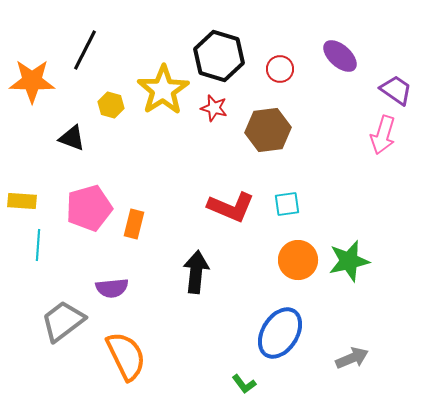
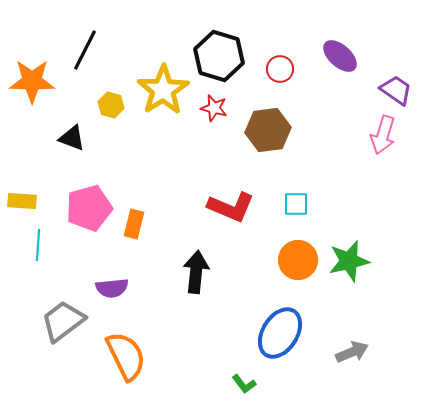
cyan square: moved 9 px right; rotated 8 degrees clockwise
gray arrow: moved 6 px up
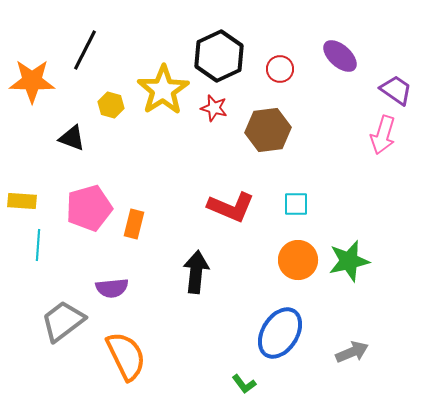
black hexagon: rotated 18 degrees clockwise
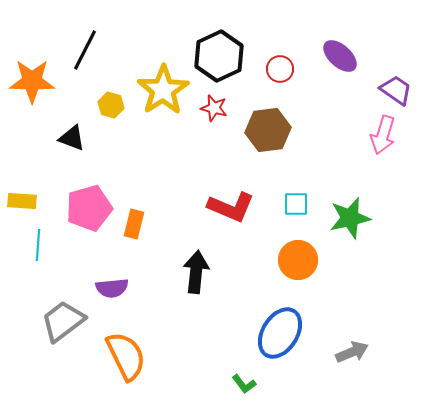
green star: moved 1 px right, 43 px up
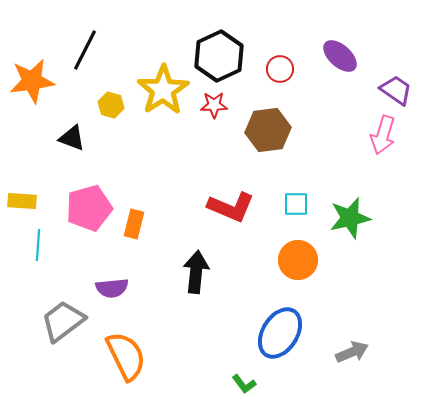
orange star: rotated 9 degrees counterclockwise
red star: moved 3 px up; rotated 16 degrees counterclockwise
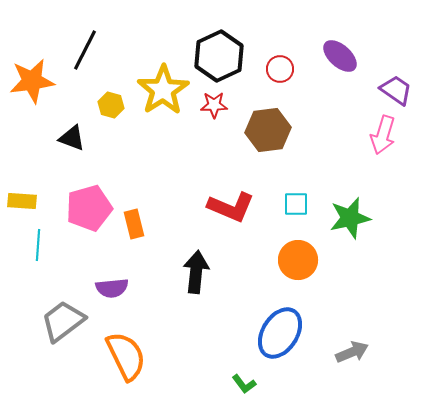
orange rectangle: rotated 28 degrees counterclockwise
